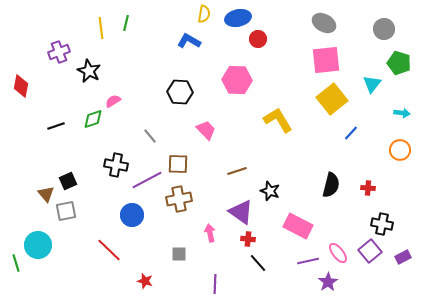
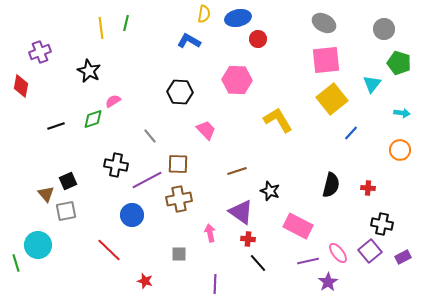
purple cross at (59, 52): moved 19 px left
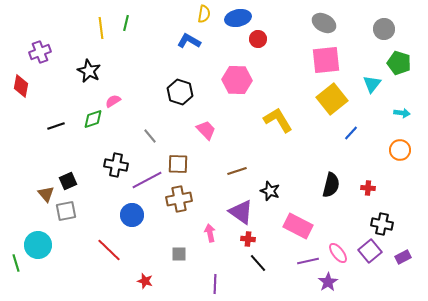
black hexagon at (180, 92): rotated 15 degrees clockwise
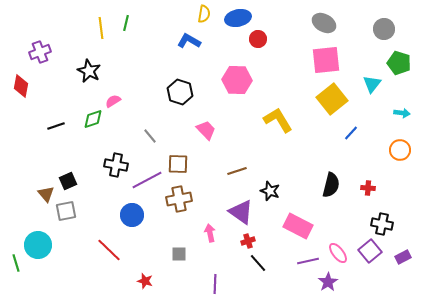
red cross at (248, 239): moved 2 px down; rotated 24 degrees counterclockwise
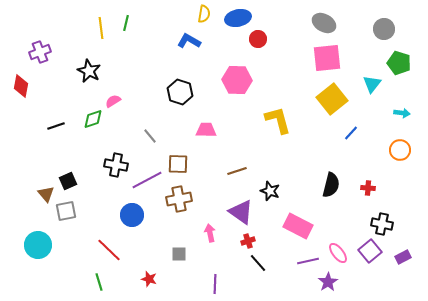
pink square at (326, 60): moved 1 px right, 2 px up
yellow L-shape at (278, 120): rotated 16 degrees clockwise
pink trapezoid at (206, 130): rotated 45 degrees counterclockwise
green line at (16, 263): moved 83 px right, 19 px down
red star at (145, 281): moved 4 px right, 2 px up
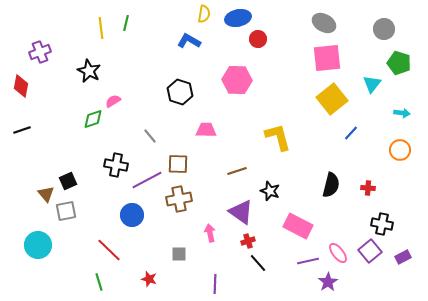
yellow L-shape at (278, 120): moved 17 px down
black line at (56, 126): moved 34 px left, 4 px down
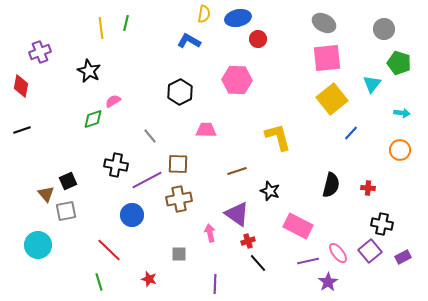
black hexagon at (180, 92): rotated 15 degrees clockwise
purple triangle at (241, 212): moved 4 px left, 2 px down
